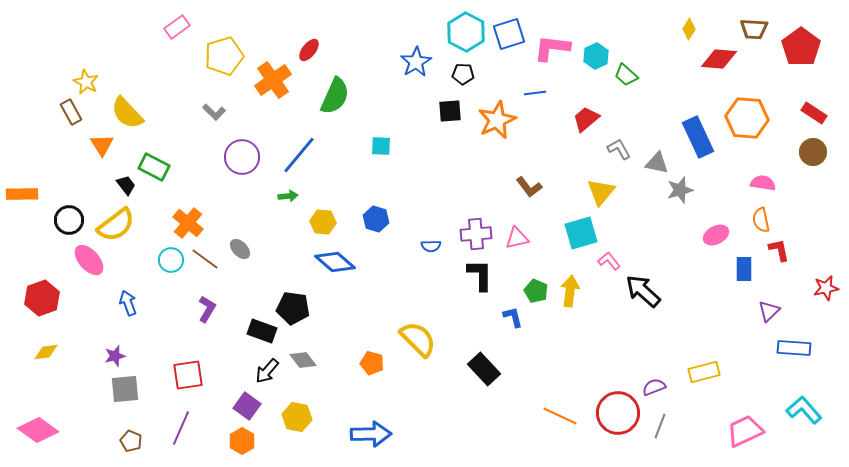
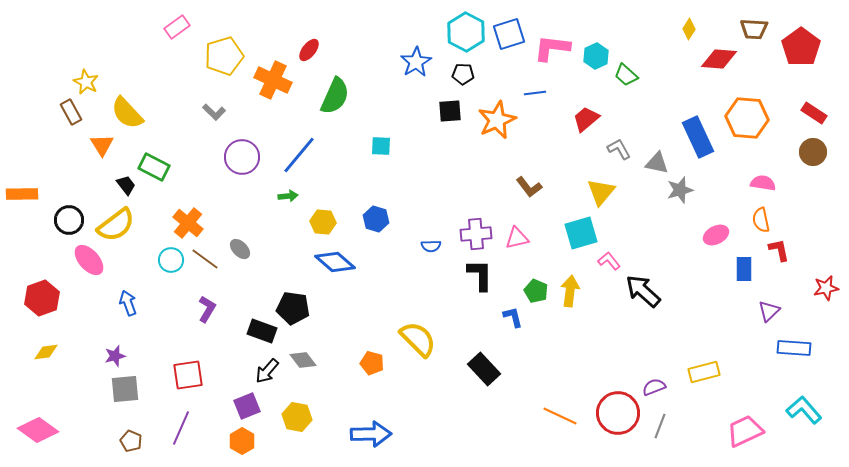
orange cross at (273, 80): rotated 30 degrees counterclockwise
purple square at (247, 406): rotated 32 degrees clockwise
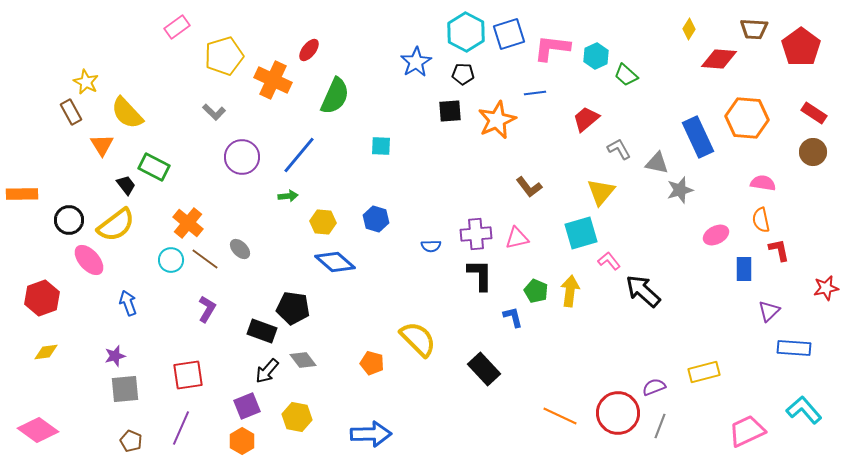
pink trapezoid at (745, 431): moved 2 px right
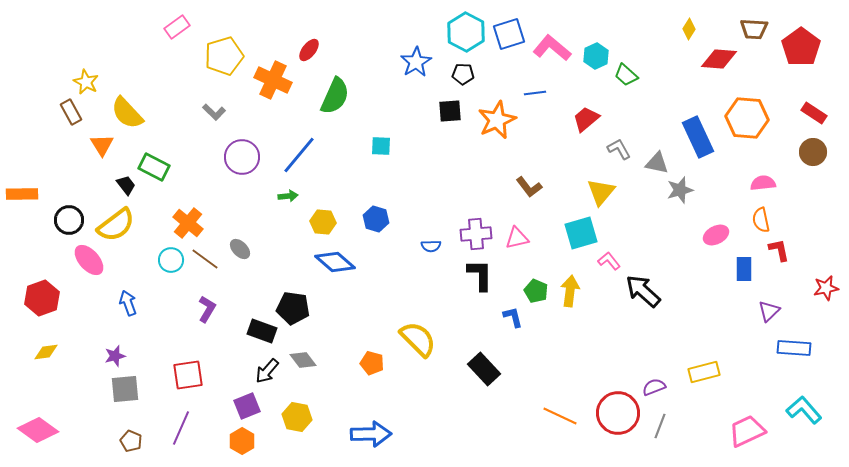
pink L-shape at (552, 48): rotated 33 degrees clockwise
pink semicircle at (763, 183): rotated 15 degrees counterclockwise
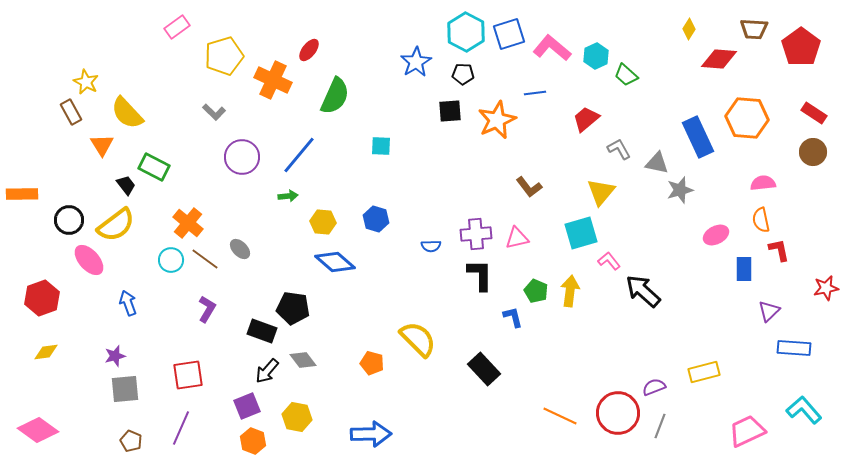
orange hexagon at (242, 441): moved 11 px right; rotated 10 degrees counterclockwise
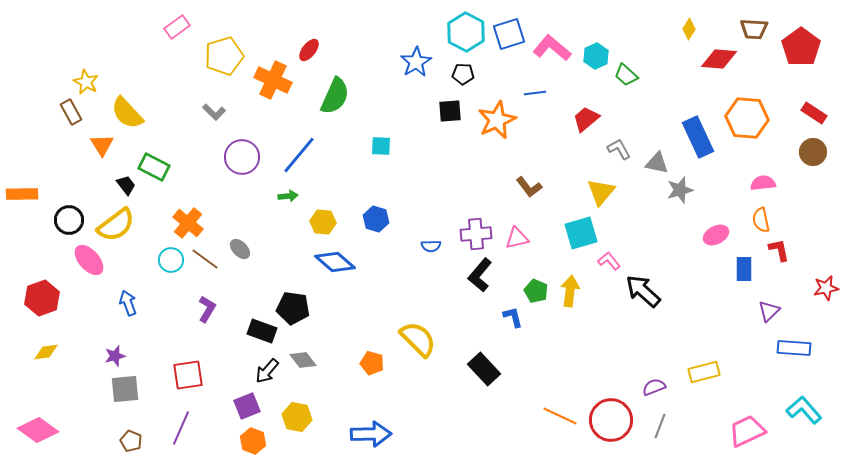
black L-shape at (480, 275): rotated 140 degrees counterclockwise
red circle at (618, 413): moved 7 px left, 7 px down
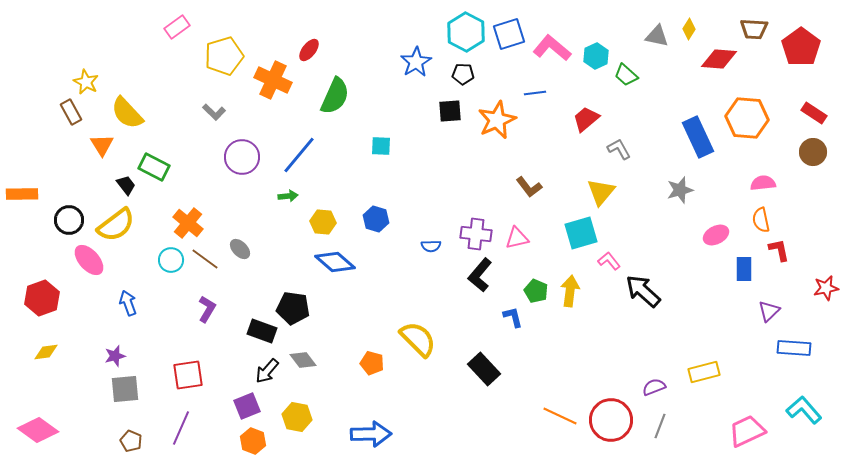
gray triangle at (657, 163): moved 127 px up
purple cross at (476, 234): rotated 12 degrees clockwise
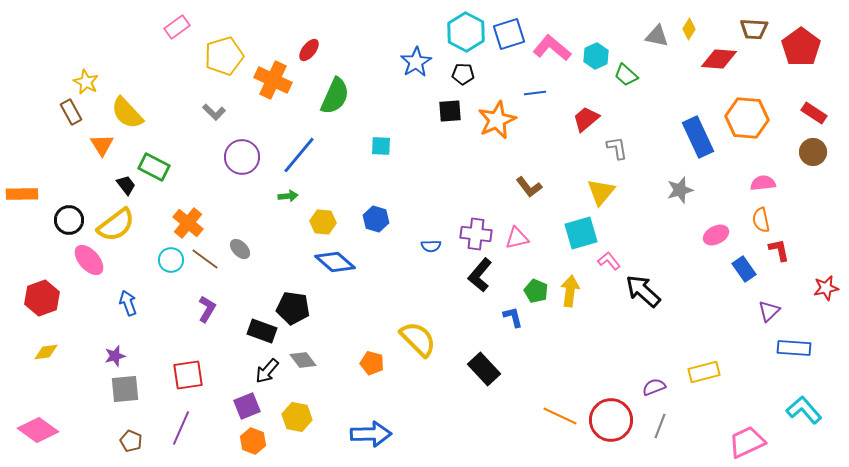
gray L-shape at (619, 149): moved 2 px left, 1 px up; rotated 20 degrees clockwise
blue rectangle at (744, 269): rotated 35 degrees counterclockwise
pink trapezoid at (747, 431): moved 11 px down
